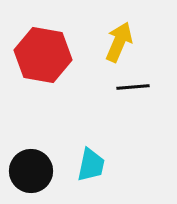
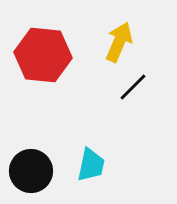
red hexagon: rotated 4 degrees counterclockwise
black line: rotated 40 degrees counterclockwise
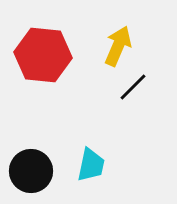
yellow arrow: moved 1 px left, 4 px down
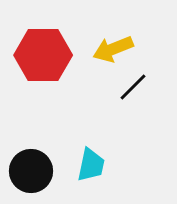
yellow arrow: moved 5 px left, 3 px down; rotated 135 degrees counterclockwise
red hexagon: rotated 6 degrees counterclockwise
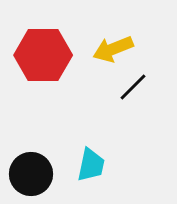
black circle: moved 3 px down
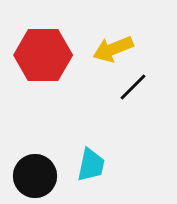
black circle: moved 4 px right, 2 px down
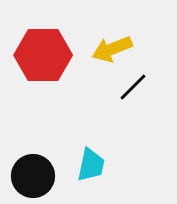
yellow arrow: moved 1 px left
black circle: moved 2 px left
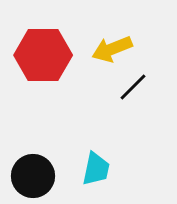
cyan trapezoid: moved 5 px right, 4 px down
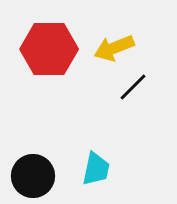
yellow arrow: moved 2 px right, 1 px up
red hexagon: moved 6 px right, 6 px up
